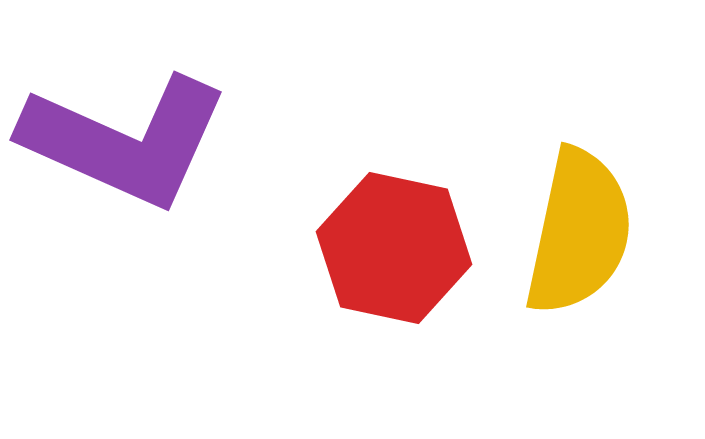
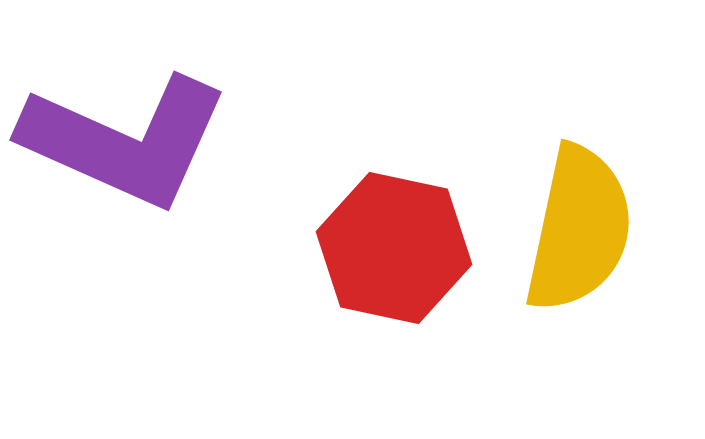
yellow semicircle: moved 3 px up
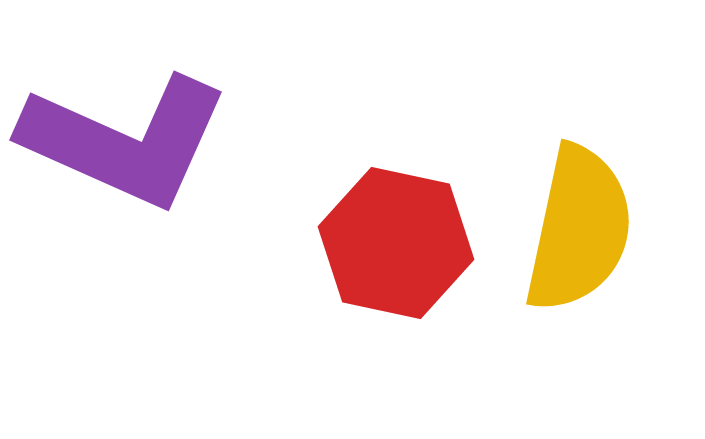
red hexagon: moved 2 px right, 5 px up
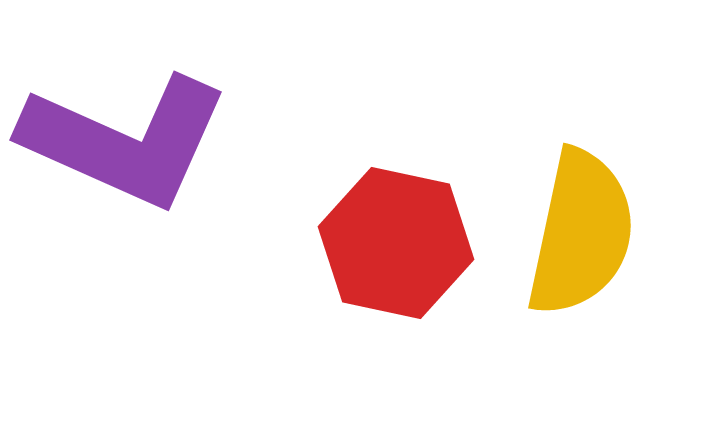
yellow semicircle: moved 2 px right, 4 px down
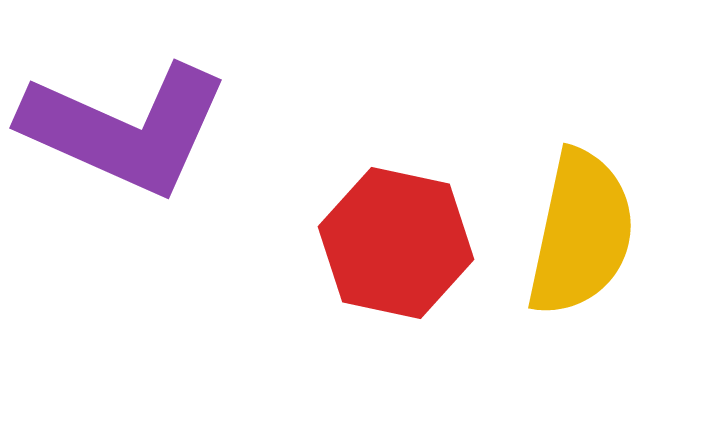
purple L-shape: moved 12 px up
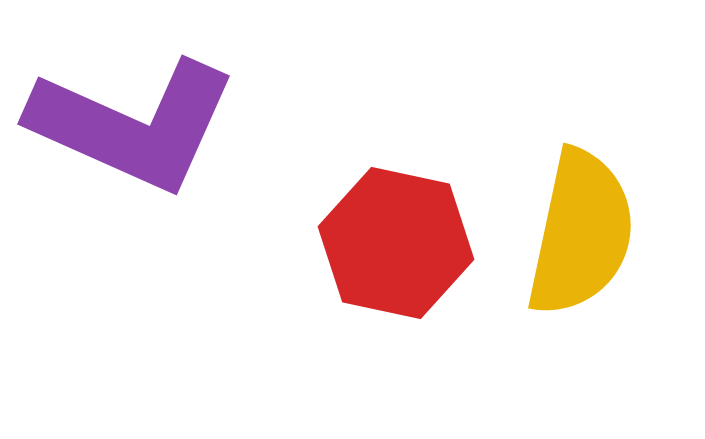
purple L-shape: moved 8 px right, 4 px up
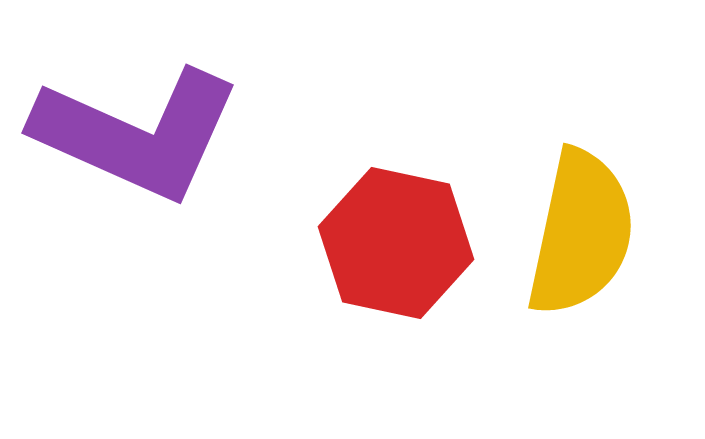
purple L-shape: moved 4 px right, 9 px down
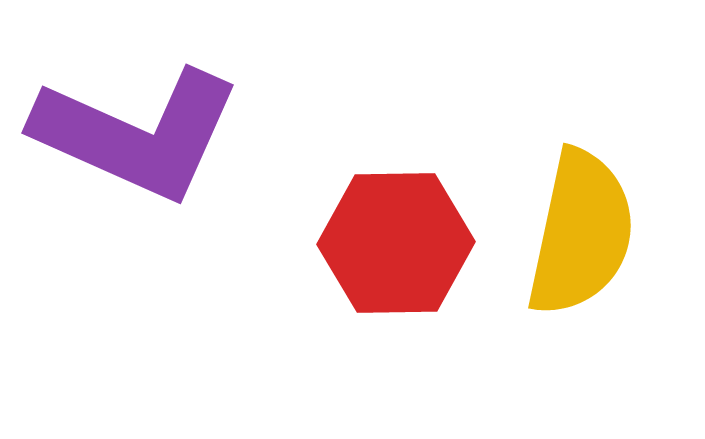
red hexagon: rotated 13 degrees counterclockwise
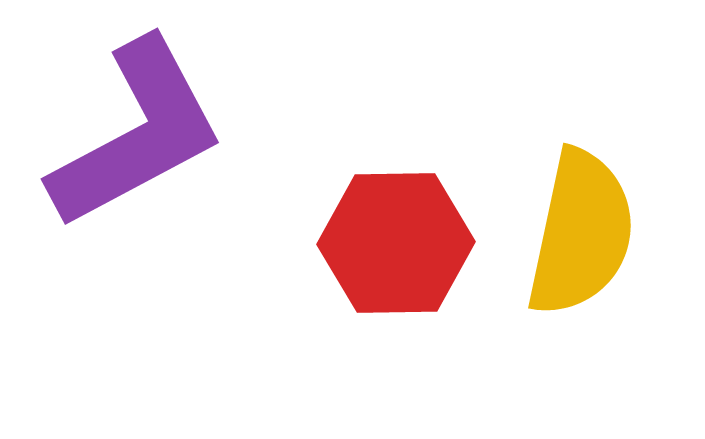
purple L-shape: rotated 52 degrees counterclockwise
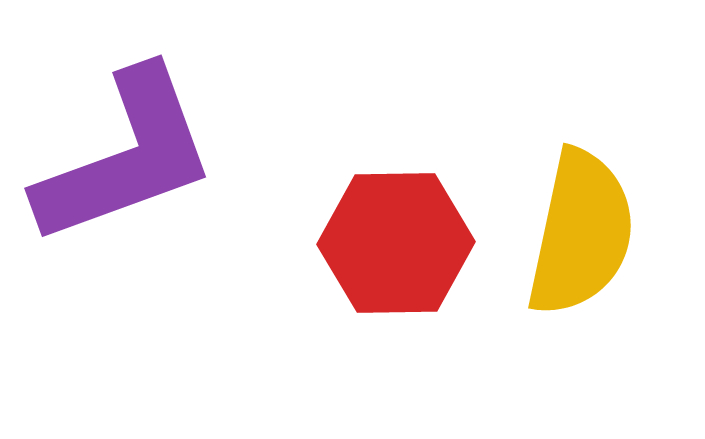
purple L-shape: moved 11 px left, 23 px down; rotated 8 degrees clockwise
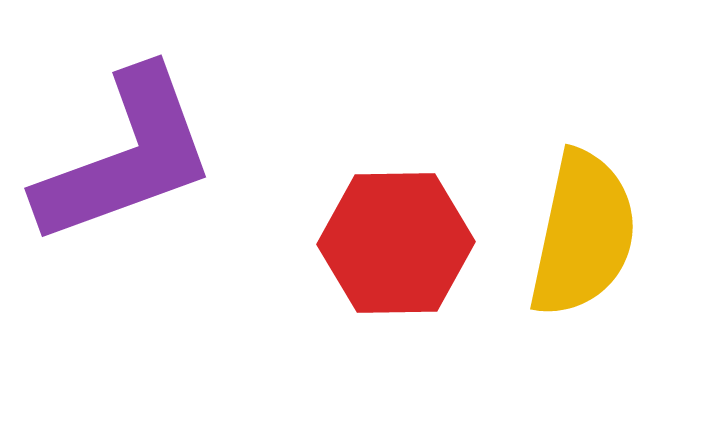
yellow semicircle: moved 2 px right, 1 px down
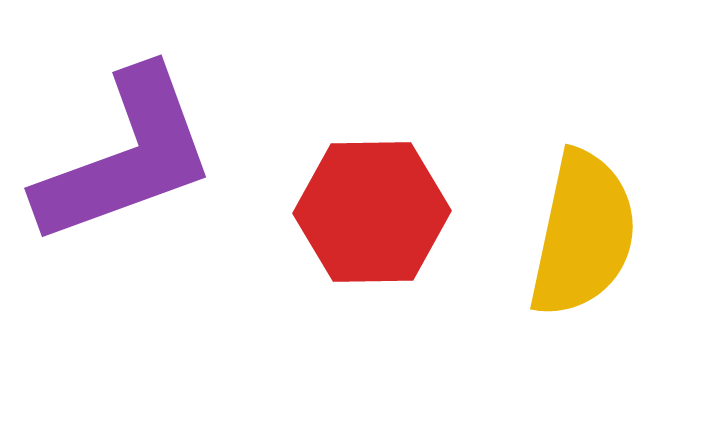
red hexagon: moved 24 px left, 31 px up
